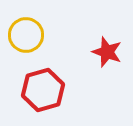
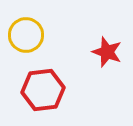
red hexagon: rotated 9 degrees clockwise
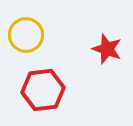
red star: moved 3 px up
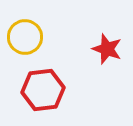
yellow circle: moved 1 px left, 2 px down
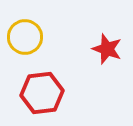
red hexagon: moved 1 px left, 3 px down
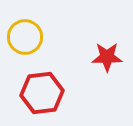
red star: moved 8 px down; rotated 20 degrees counterclockwise
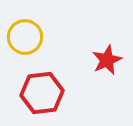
red star: moved 3 px down; rotated 24 degrees counterclockwise
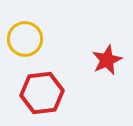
yellow circle: moved 2 px down
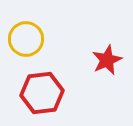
yellow circle: moved 1 px right
